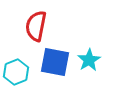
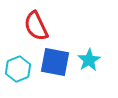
red semicircle: rotated 36 degrees counterclockwise
cyan hexagon: moved 2 px right, 3 px up
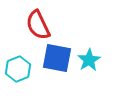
red semicircle: moved 2 px right, 1 px up
blue square: moved 2 px right, 4 px up
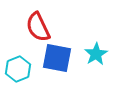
red semicircle: moved 2 px down
cyan star: moved 7 px right, 6 px up
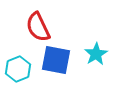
blue square: moved 1 px left, 2 px down
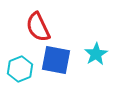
cyan hexagon: moved 2 px right
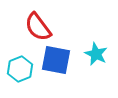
red semicircle: rotated 12 degrees counterclockwise
cyan star: rotated 15 degrees counterclockwise
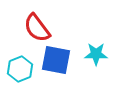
red semicircle: moved 1 px left, 1 px down
cyan star: rotated 25 degrees counterclockwise
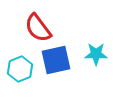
red semicircle: moved 1 px right
blue square: rotated 24 degrees counterclockwise
